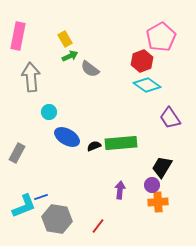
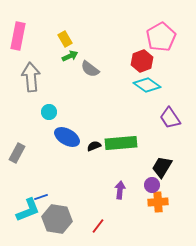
cyan L-shape: moved 4 px right, 4 px down
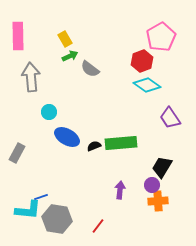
pink rectangle: rotated 12 degrees counterclockwise
orange cross: moved 1 px up
cyan L-shape: rotated 28 degrees clockwise
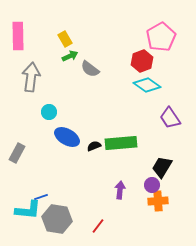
gray arrow: rotated 12 degrees clockwise
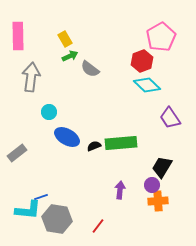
cyan diamond: rotated 8 degrees clockwise
gray rectangle: rotated 24 degrees clockwise
